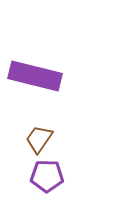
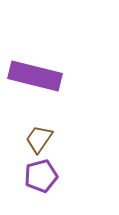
purple pentagon: moved 6 px left; rotated 16 degrees counterclockwise
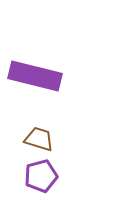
brown trapezoid: rotated 72 degrees clockwise
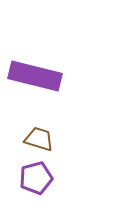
purple pentagon: moved 5 px left, 2 px down
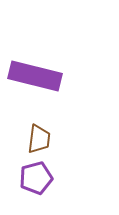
brown trapezoid: rotated 80 degrees clockwise
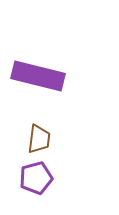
purple rectangle: moved 3 px right
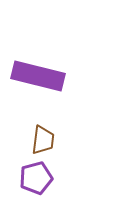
brown trapezoid: moved 4 px right, 1 px down
